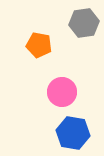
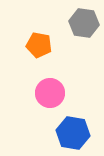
gray hexagon: rotated 16 degrees clockwise
pink circle: moved 12 px left, 1 px down
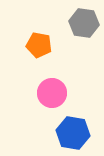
pink circle: moved 2 px right
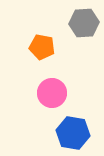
gray hexagon: rotated 12 degrees counterclockwise
orange pentagon: moved 3 px right, 2 px down
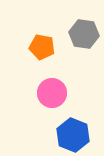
gray hexagon: moved 11 px down; rotated 12 degrees clockwise
blue hexagon: moved 2 px down; rotated 12 degrees clockwise
